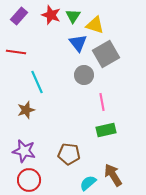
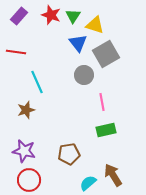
brown pentagon: rotated 15 degrees counterclockwise
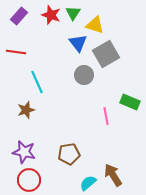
green triangle: moved 3 px up
pink line: moved 4 px right, 14 px down
green rectangle: moved 24 px right, 28 px up; rotated 36 degrees clockwise
purple star: moved 1 px down
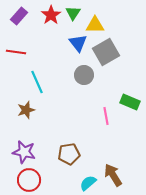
red star: rotated 18 degrees clockwise
yellow triangle: rotated 18 degrees counterclockwise
gray square: moved 2 px up
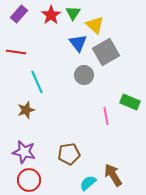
purple rectangle: moved 2 px up
yellow triangle: rotated 42 degrees clockwise
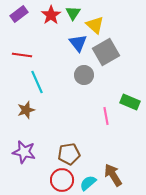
purple rectangle: rotated 12 degrees clockwise
red line: moved 6 px right, 3 px down
red circle: moved 33 px right
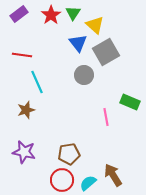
pink line: moved 1 px down
